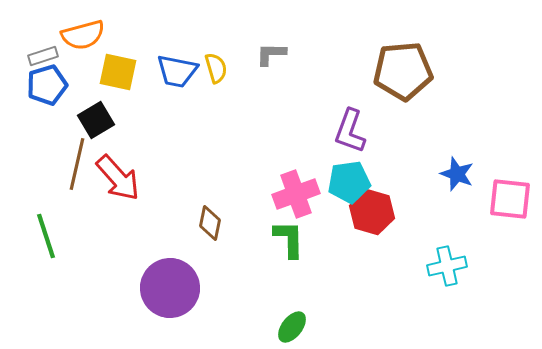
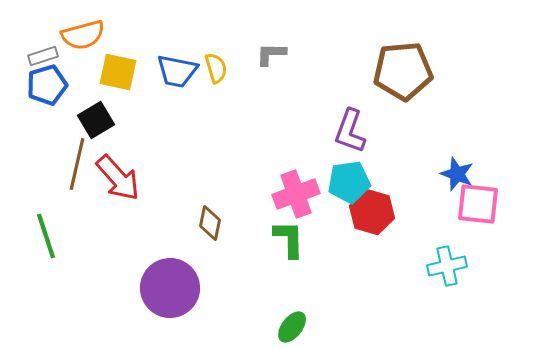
pink square: moved 32 px left, 5 px down
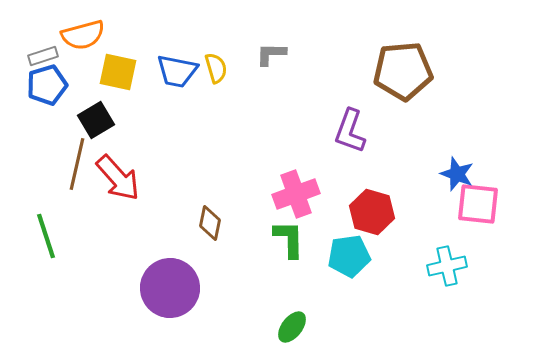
cyan pentagon: moved 74 px down
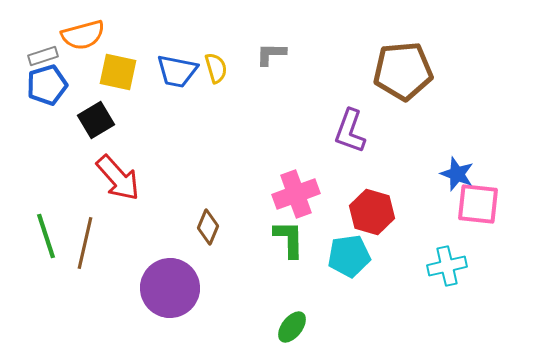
brown line: moved 8 px right, 79 px down
brown diamond: moved 2 px left, 4 px down; rotated 12 degrees clockwise
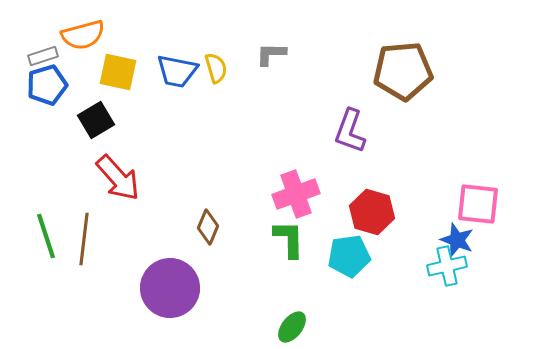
blue star: moved 66 px down
brown line: moved 1 px left, 4 px up; rotated 6 degrees counterclockwise
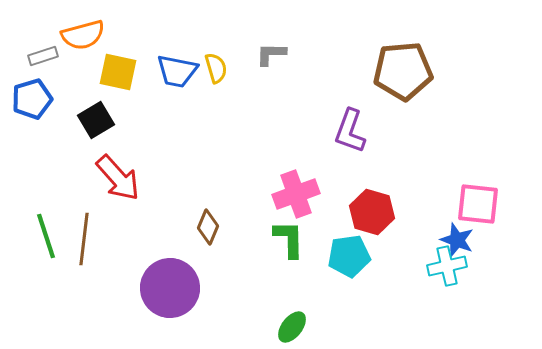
blue pentagon: moved 15 px left, 14 px down
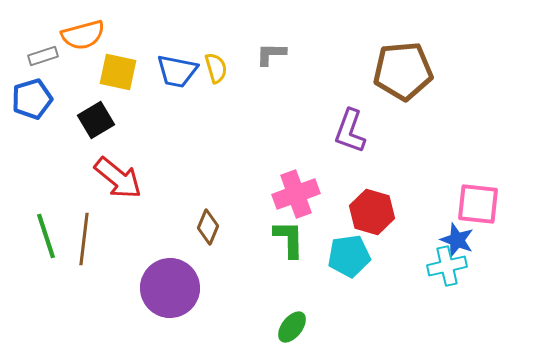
red arrow: rotated 9 degrees counterclockwise
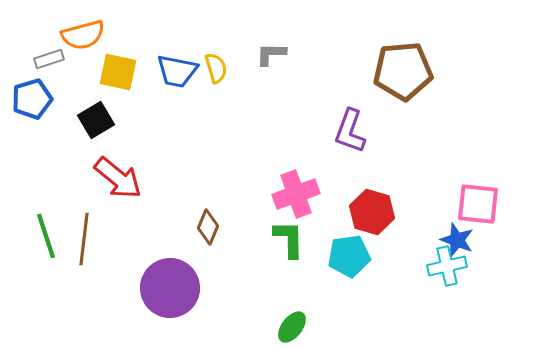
gray rectangle: moved 6 px right, 3 px down
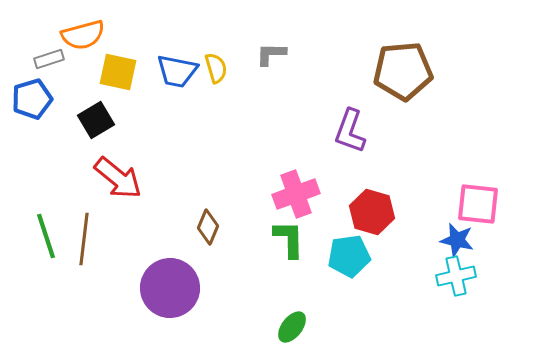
blue star: rotated 8 degrees counterclockwise
cyan cross: moved 9 px right, 10 px down
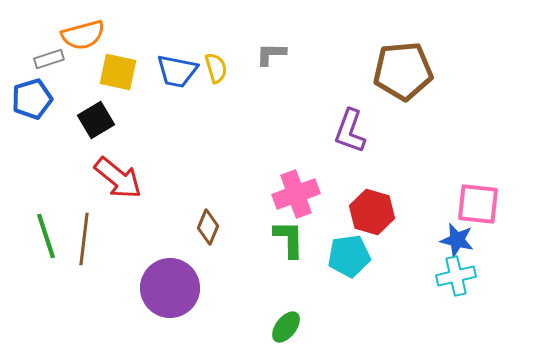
green ellipse: moved 6 px left
